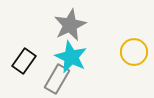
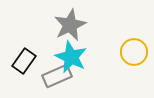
gray rectangle: moved 3 px up; rotated 36 degrees clockwise
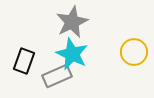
gray star: moved 2 px right, 3 px up
cyan star: moved 1 px right, 3 px up
black rectangle: rotated 15 degrees counterclockwise
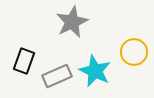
cyan star: moved 23 px right, 17 px down
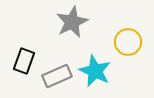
yellow circle: moved 6 px left, 10 px up
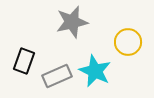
gray star: rotated 12 degrees clockwise
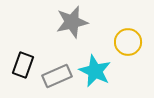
black rectangle: moved 1 px left, 4 px down
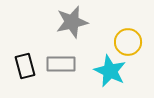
black rectangle: moved 2 px right, 1 px down; rotated 35 degrees counterclockwise
cyan star: moved 15 px right
gray rectangle: moved 4 px right, 12 px up; rotated 24 degrees clockwise
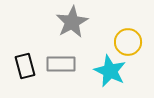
gray star: rotated 16 degrees counterclockwise
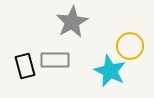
yellow circle: moved 2 px right, 4 px down
gray rectangle: moved 6 px left, 4 px up
